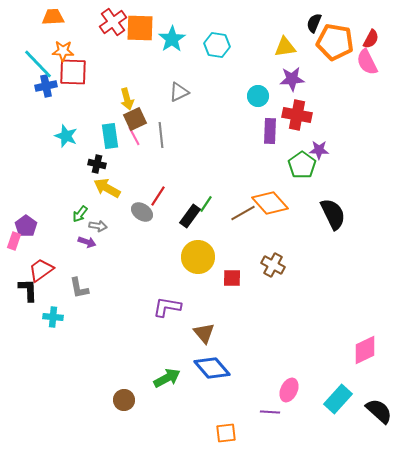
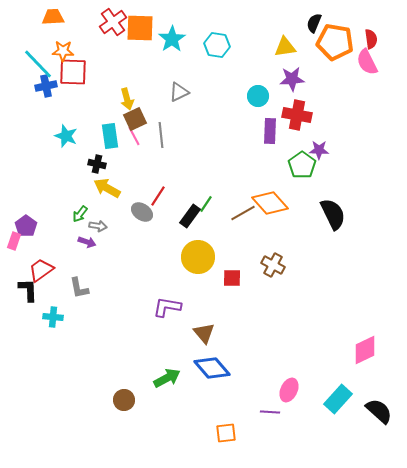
red semicircle at (371, 39): rotated 36 degrees counterclockwise
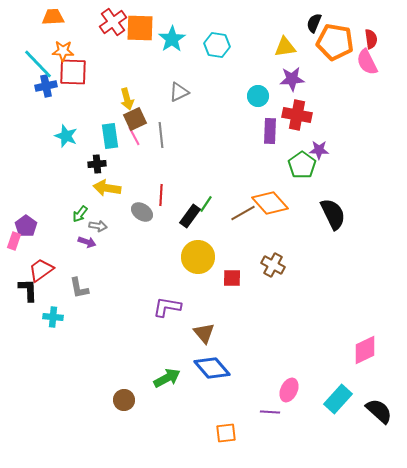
black cross at (97, 164): rotated 18 degrees counterclockwise
yellow arrow at (107, 188): rotated 20 degrees counterclockwise
red line at (158, 196): moved 3 px right, 1 px up; rotated 30 degrees counterclockwise
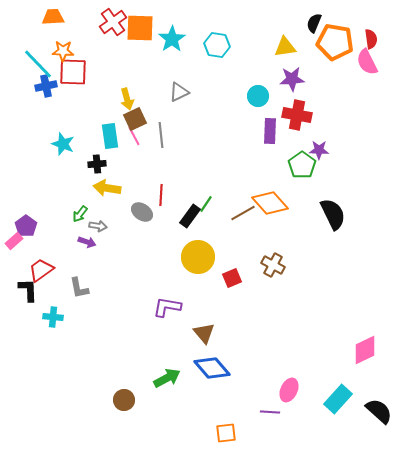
cyan star at (66, 136): moved 3 px left, 8 px down
pink rectangle at (14, 241): rotated 30 degrees clockwise
red square at (232, 278): rotated 24 degrees counterclockwise
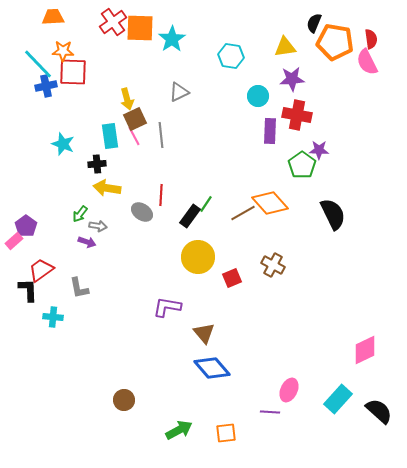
cyan hexagon at (217, 45): moved 14 px right, 11 px down
green arrow at (167, 378): moved 12 px right, 52 px down
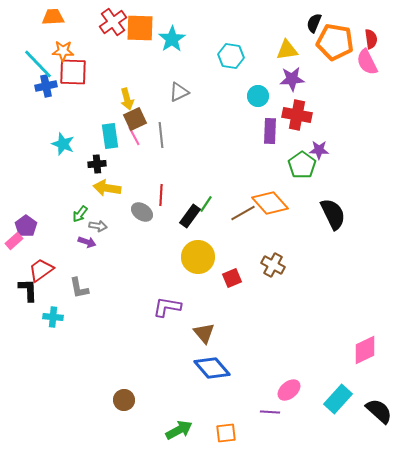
yellow triangle at (285, 47): moved 2 px right, 3 px down
pink ellipse at (289, 390): rotated 25 degrees clockwise
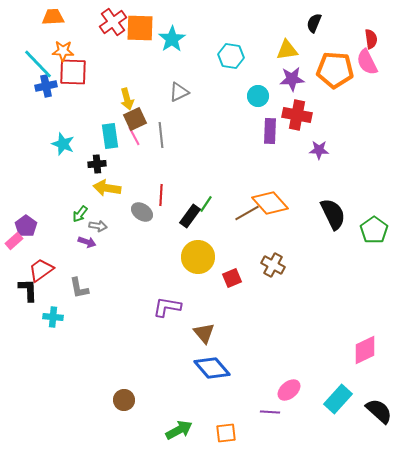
orange pentagon at (335, 42): moved 28 px down; rotated 6 degrees counterclockwise
green pentagon at (302, 165): moved 72 px right, 65 px down
brown line at (243, 213): moved 4 px right
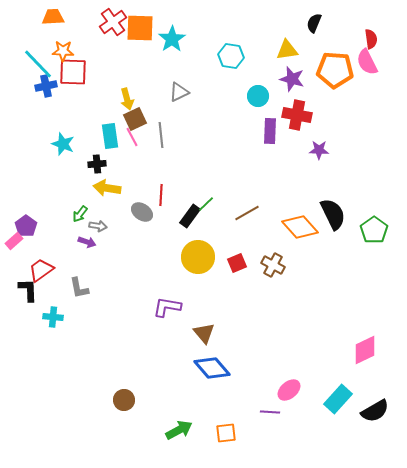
purple star at (292, 79): rotated 20 degrees clockwise
pink line at (134, 136): moved 2 px left, 1 px down
orange diamond at (270, 203): moved 30 px right, 24 px down
green line at (206, 204): rotated 12 degrees clockwise
red square at (232, 278): moved 5 px right, 15 px up
black semicircle at (379, 411): moved 4 px left; rotated 108 degrees clockwise
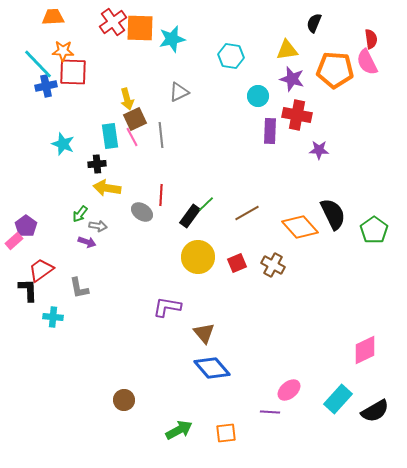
cyan star at (172, 39): rotated 20 degrees clockwise
